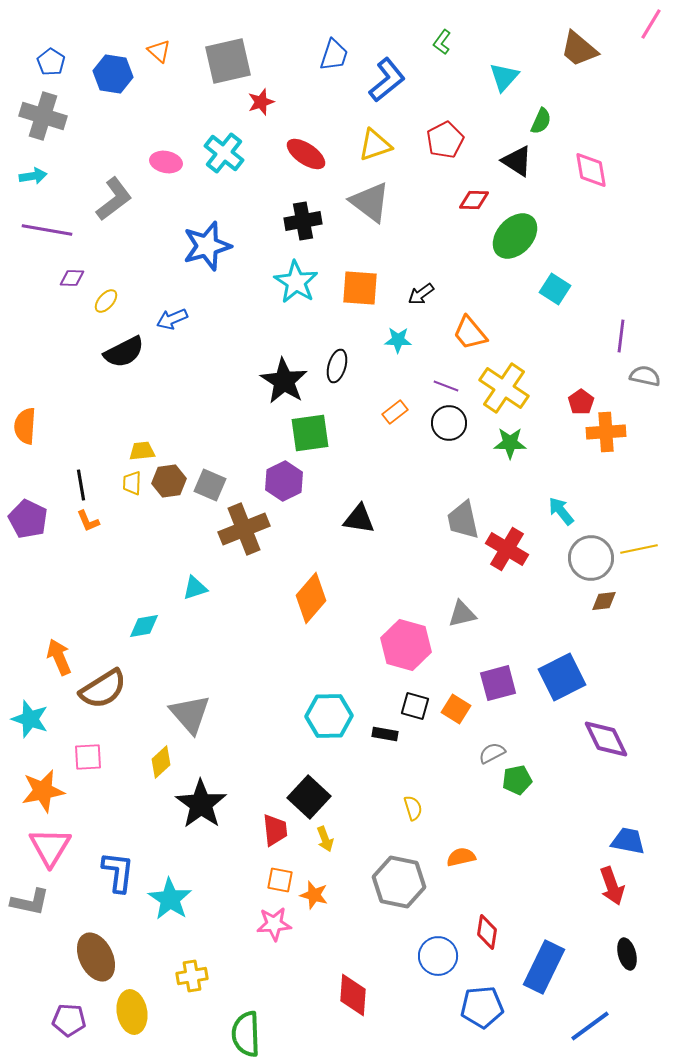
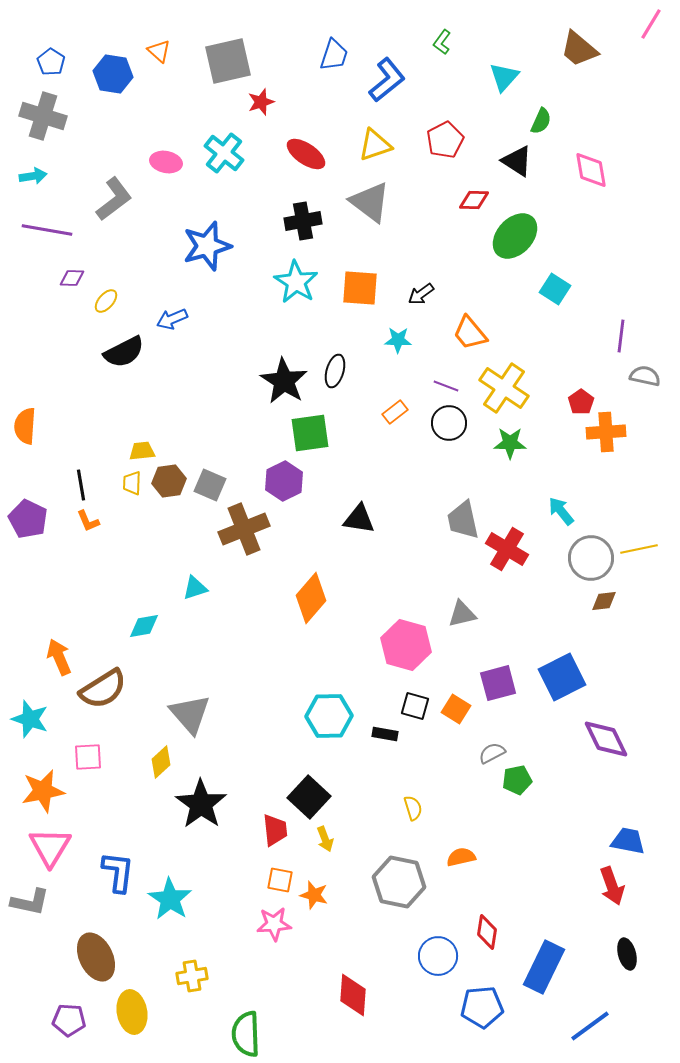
black ellipse at (337, 366): moved 2 px left, 5 px down
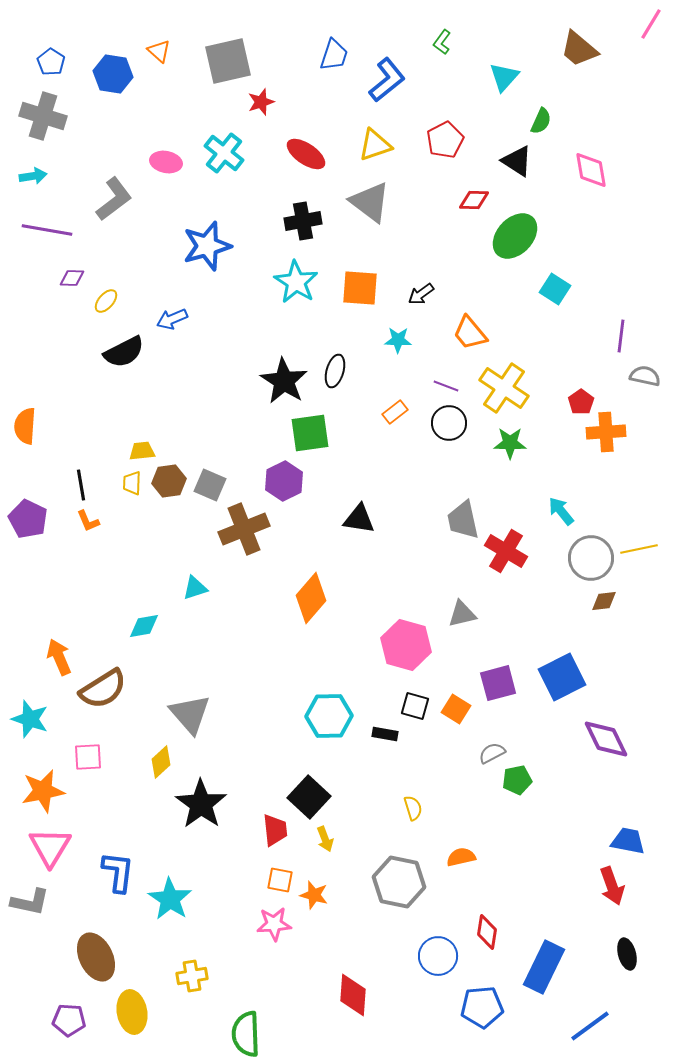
red cross at (507, 549): moved 1 px left, 2 px down
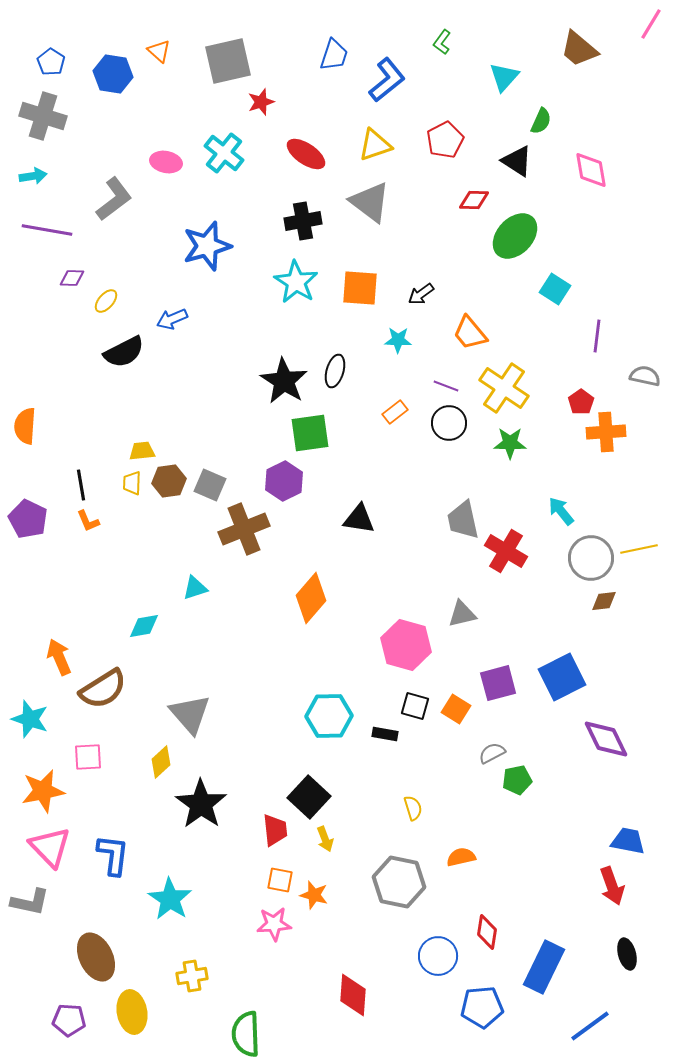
purple line at (621, 336): moved 24 px left
pink triangle at (50, 847): rotated 15 degrees counterclockwise
blue L-shape at (118, 872): moved 5 px left, 17 px up
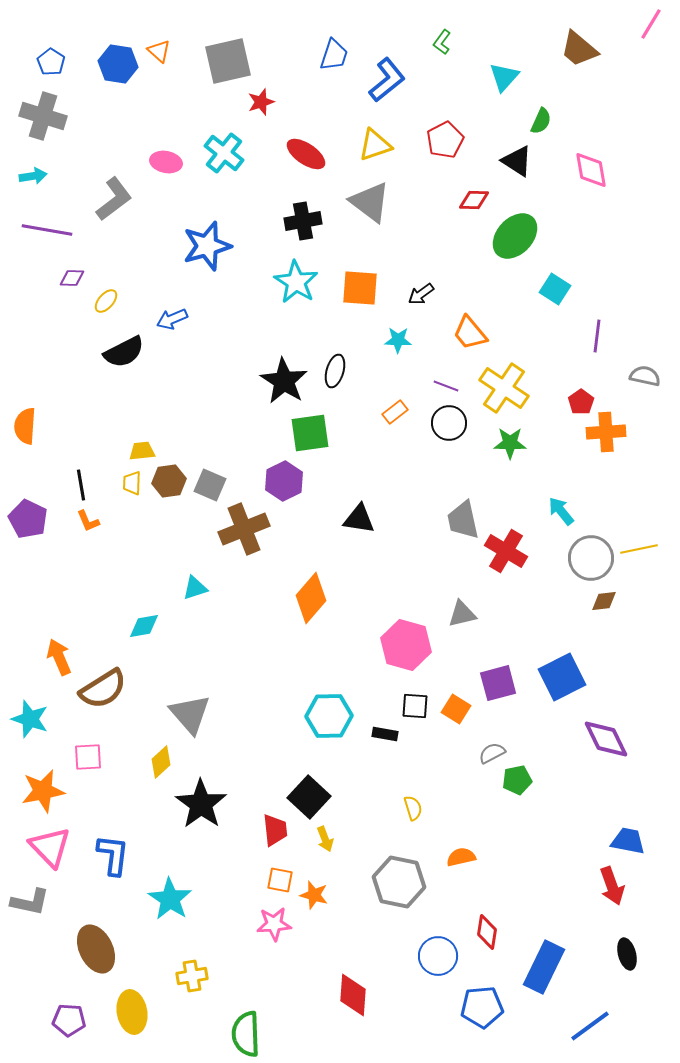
blue hexagon at (113, 74): moved 5 px right, 10 px up
black square at (415, 706): rotated 12 degrees counterclockwise
brown ellipse at (96, 957): moved 8 px up
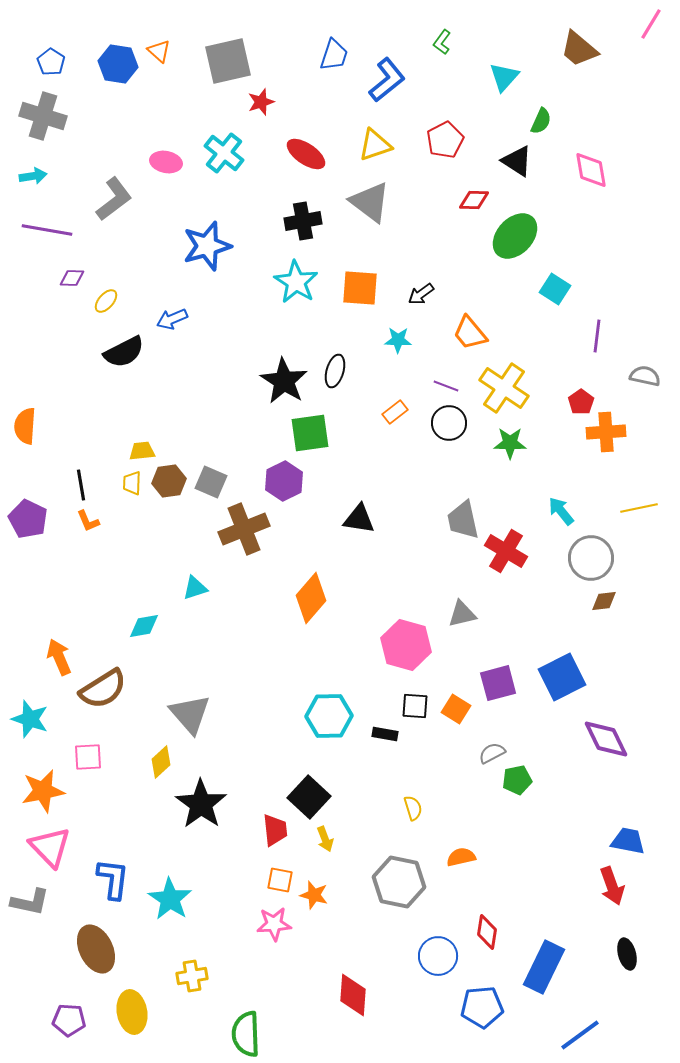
gray square at (210, 485): moved 1 px right, 3 px up
yellow line at (639, 549): moved 41 px up
blue L-shape at (113, 855): moved 24 px down
blue line at (590, 1026): moved 10 px left, 9 px down
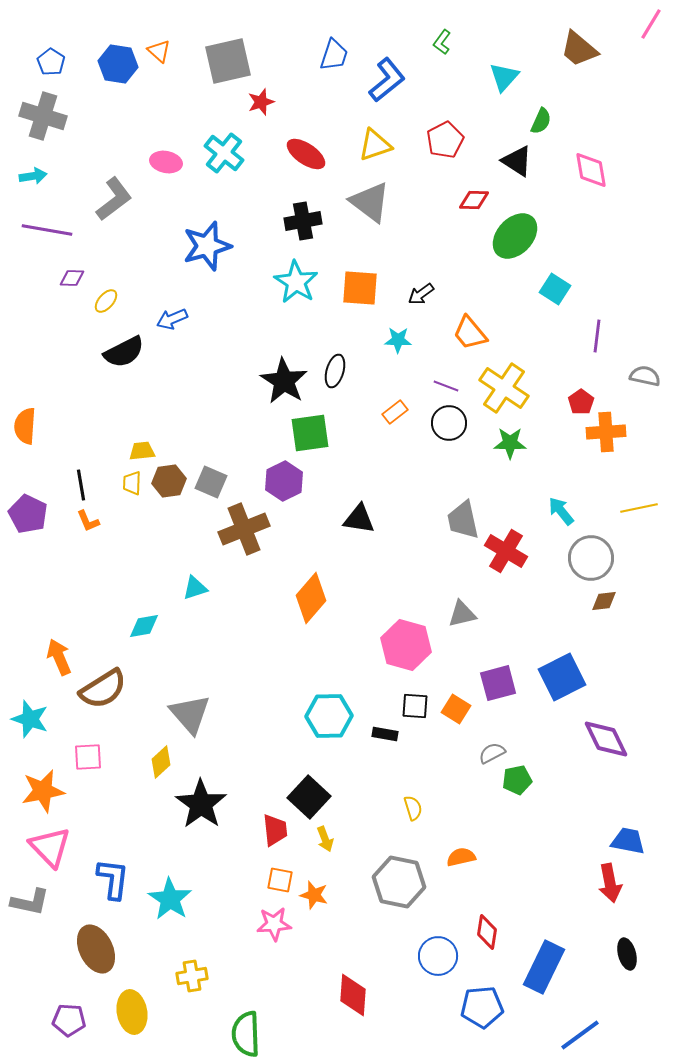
purple pentagon at (28, 519): moved 5 px up
red arrow at (612, 886): moved 2 px left, 3 px up; rotated 9 degrees clockwise
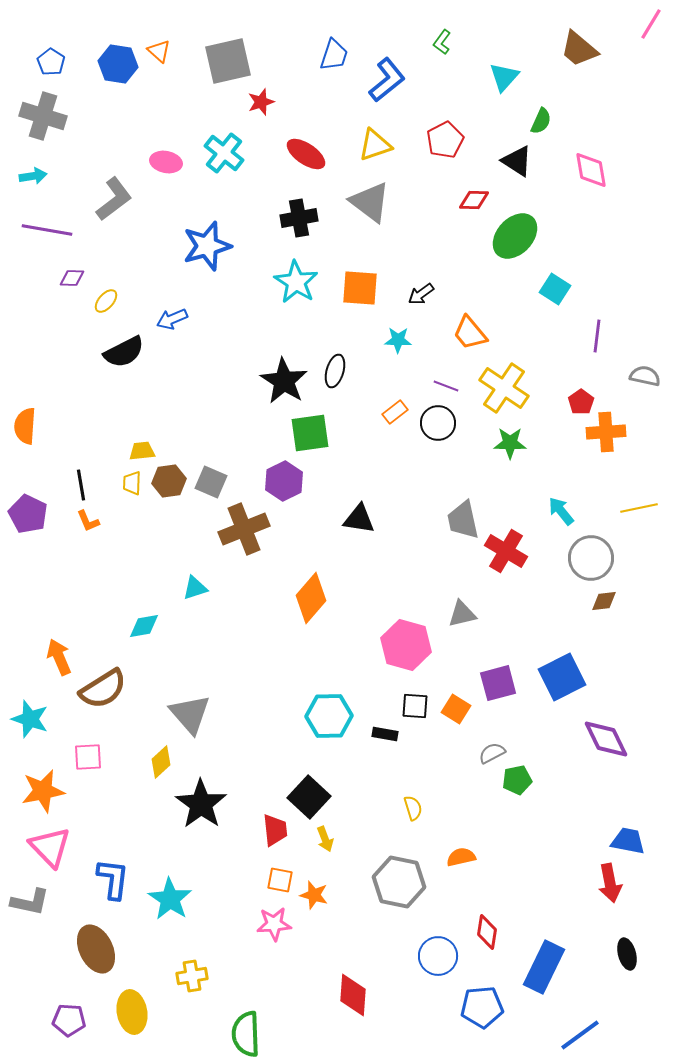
black cross at (303, 221): moved 4 px left, 3 px up
black circle at (449, 423): moved 11 px left
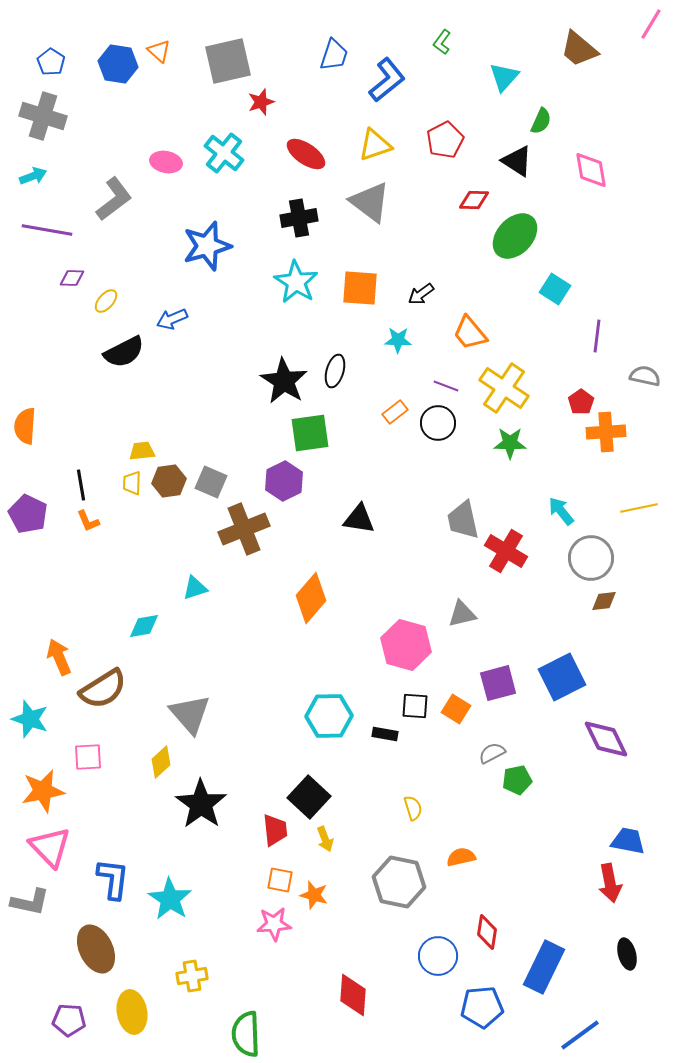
cyan arrow at (33, 176): rotated 12 degrees counterclockwise
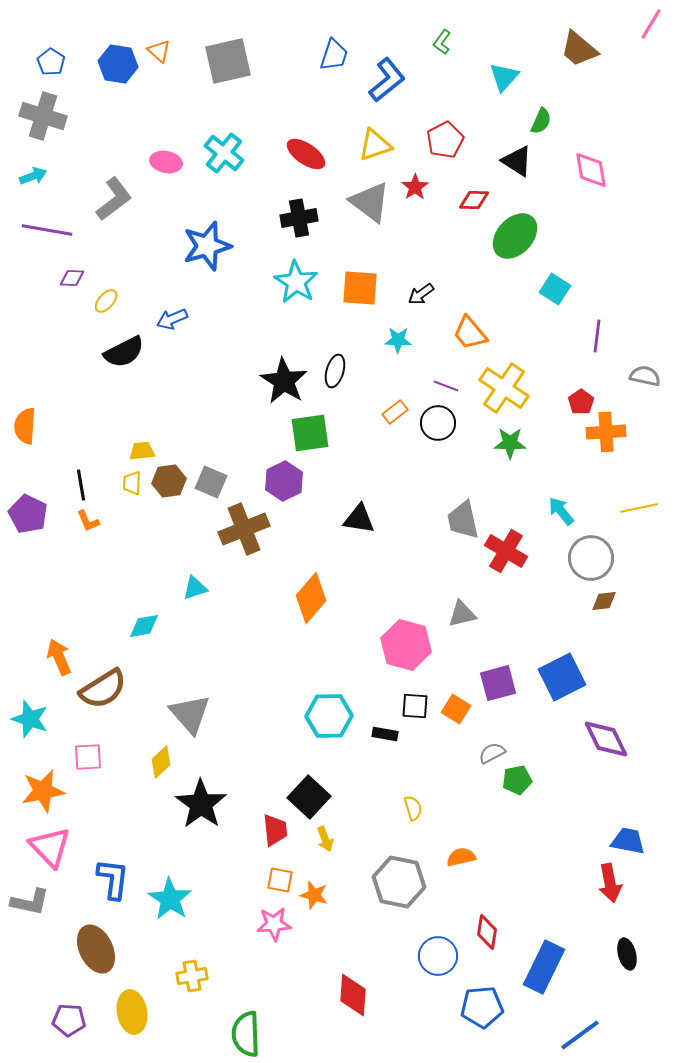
red star at (261, 102): moved 154 px right, 85 px down; rotated 16 degrees counterclockwise
